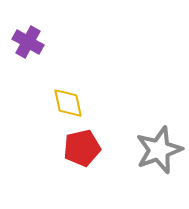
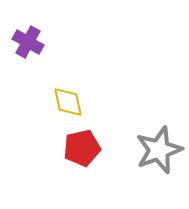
yellow diamond: moved 1 px up
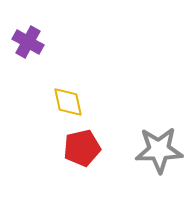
gray star: rotated 18 degrees clockwise
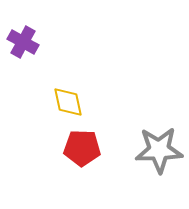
purple cross: moved 5 px left
red pentagon: rotated 15 degrees clockwise
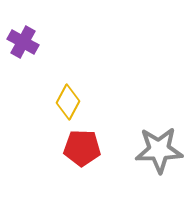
yellow diamond: rotated 40 degrees clockwise
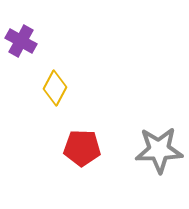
purple cross: moved 2 px left, 1 px up
yellow diamond: moved 13 px left, 14 px up
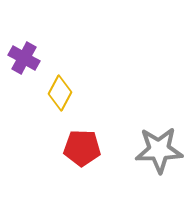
purple cross: moved 3 px right, 17 px down
yellow diamond: moved 5 px right, 5 px down
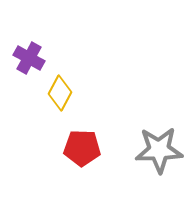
purple cross: moved 5 px right
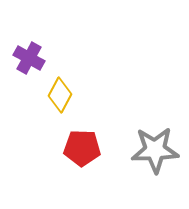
yellow diamond: moved 2 px down
gray star: moved 4 px left
